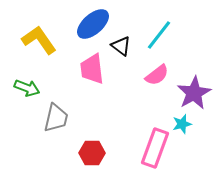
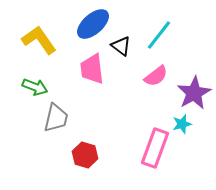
pink semicircle: moved 1 px left, 1 px down
green arrow: moved 8 px right, 1 px up
red hexagon: moved 7 px left, 2 px down; rotated 15 degrees clockwise
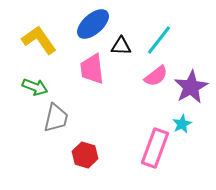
cyan line: moved 5 px down
black triangle: rotated 35 degrees counterclockwise
purple star: moved 3 px left, 6 px up
cyan star: rotated 12 degrees counterclockwise
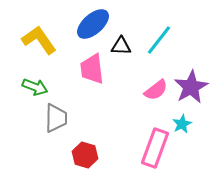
pink semicircle: moved 14 px down
gray trapezoid: rotated 12 degrees counterclockwise
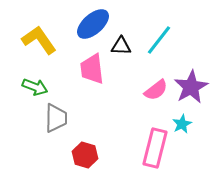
pink rectangle: rotated 6 degrees counterclockwise
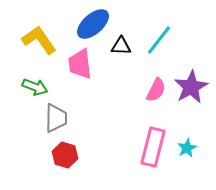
pink trapezoid: moved 12 px left, 5 px up
pink semicircle: rotated 25 degrees counterclockwise
cyan star: moved 5 px right, 24 px down
pink rectangle: moved 2 px left, 1 px up
red hexagon: moved 20 px left
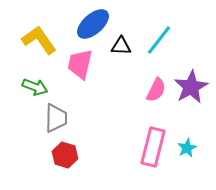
pink trapezoid: rotated 20 degrees clockwise
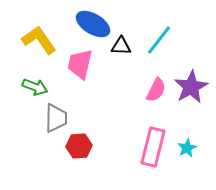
blue ellipse: rotated 72 degrees clockwise
red hexagon: moved 14 px right, 9 px up; rotated 20 degrees counterclockwise
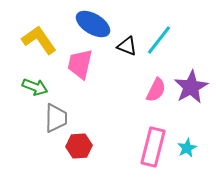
black triangle: moved 6 px right; rotated 20 degrees clockwise
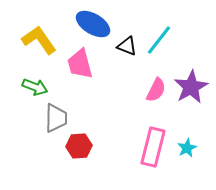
pink trapezoid: rotated 28 degrees counterclockwise
